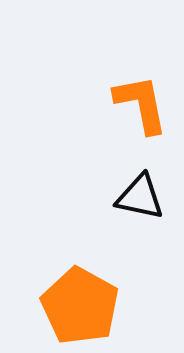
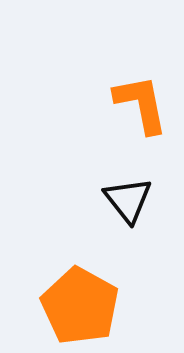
black triangle: moved 12 px left, 3 px down; rotated 40 degrees clockwise
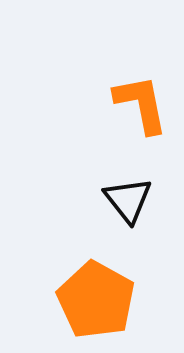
orange pentagon: moved 16 px right, 6 px up
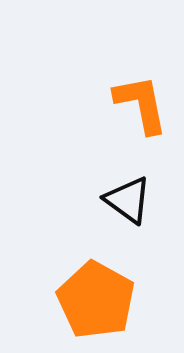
black triangle: rotated 16 degrees counterclockwise
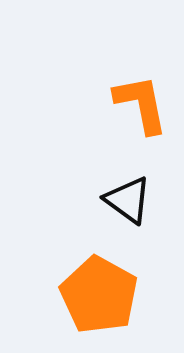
orange pentagon: moved 3 px right, 5 px up
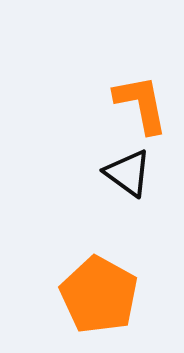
black triangle: moved 27 px up
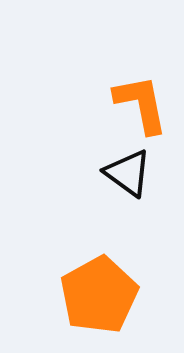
orange pentagon: rotated 14 degrees clockwise
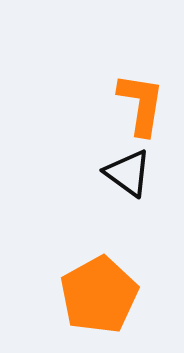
orange L-shape: rotated 20 degrees clockwise
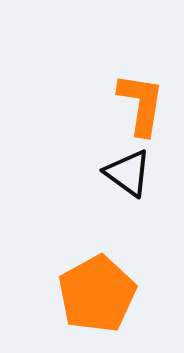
orange pentagon: moved 2 px left, 1 px up
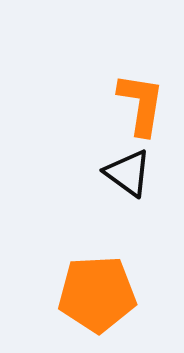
orange pentagon: rotated 26 degrees clockwise
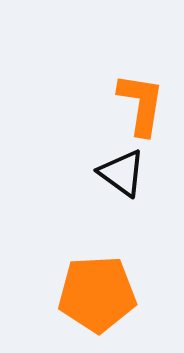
black triangle: moved 6 px left
